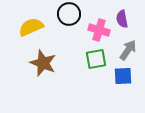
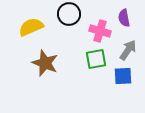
purple semicircle: moved 2 px right, 1 px up
pink cross: moved 1 px right, 1 px down
brown star: moved 2 px right
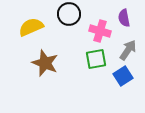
blue square: rotated 30 degrees counterclockwise
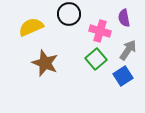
green square: rotated 30 degrees counterclockwise
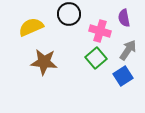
green square: moved 1 px up
brown star: moved 1 px left, 1 px up; rotated 16 degrees counterclockwise
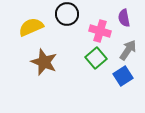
black circle: moved 2 px left
brown star: rotated 16 degrees clockwise
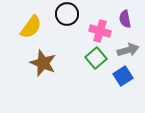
purple semicircle: moved 1 px right, 1 px down
yellow semicircle: rotated 150 degrees clockwise
gray arrow: rotated 40 degrees clockwise
brown star: moved 1 px left, 1 px down
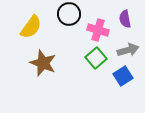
black circle: moved 2 px right
pink cross: moved 2 px left, 1 px up
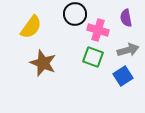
black circle: moved 6 px right
purple semicircle: moved 1 px right, 1 px up
green square: moved 3 px left, 1 px up; rotated 30 degrees counterclockwise
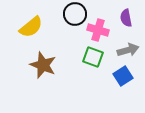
yellow semicircle: rotated 15 degrees clockwise
brown star: moved 2 px down
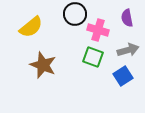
purple semicircle: moved 1 px right
